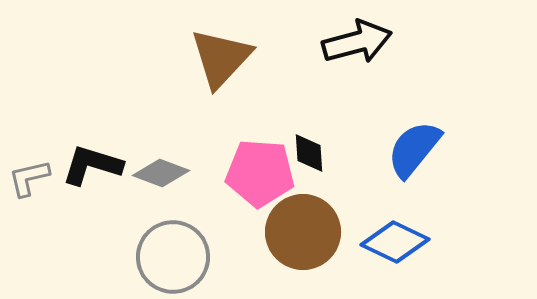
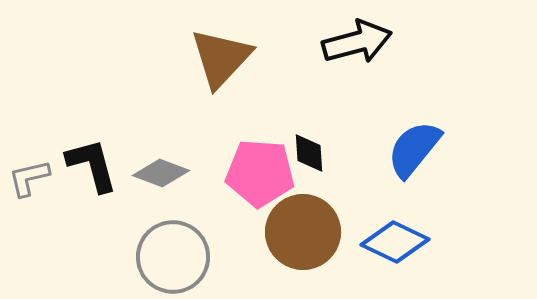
black L-shape: rotated 58 degrees clockwise
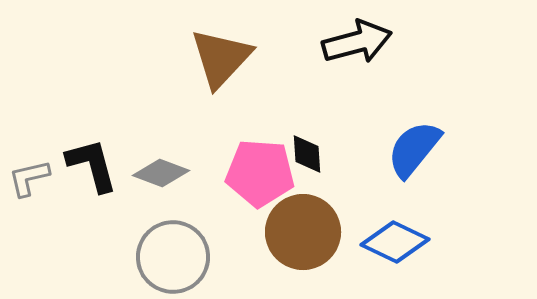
black diamond: moved 2 px left, 1 px down
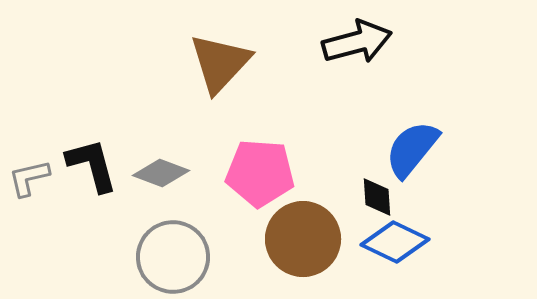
brown triangle: moved 1 px left, 5 px down
blue semicircle: moved 2 px left
black diamond: moved 70 px right, 43 px down
brown circle: moved 7 px down
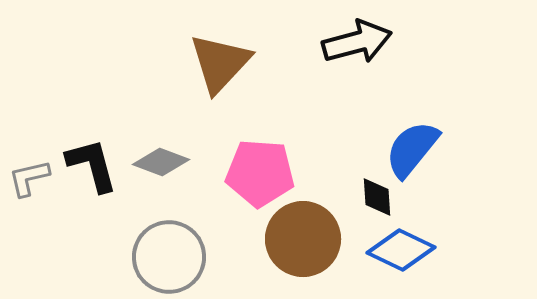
gray diamond: moved 11 px up
blue diamond: moved 6 px right, 8 px down
gray circle: moved 4 px left
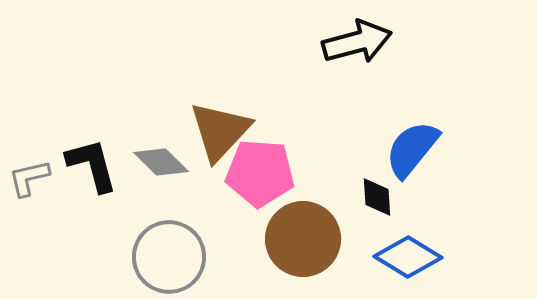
brown triangle: moved 68 px down
gray diamond: rotated 24 degrees clockwise
blue diamond: moved 7 px right, 7 px down; rotated 6 degrees clockwise
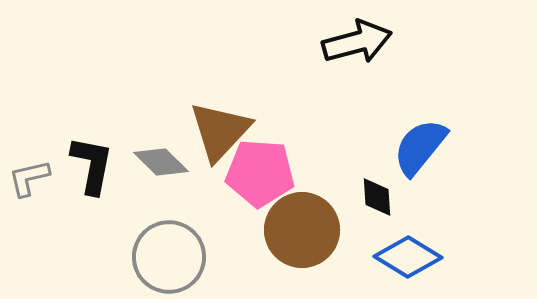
blue semicircle: moved 8 px right, 2 px up
black L-shape: rotated 26 degrees clockwise
brown circle: moved 1 px left, 9 px up
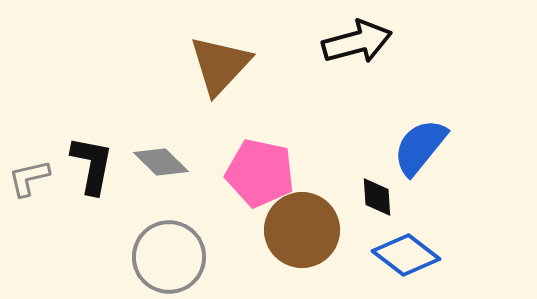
brown triangle: moved 66 px up
pink pentagon: rotated 8 degrees clockwise
blue diamond: moved 2 px left, 2 px up; rotated 6 degrees clockwise
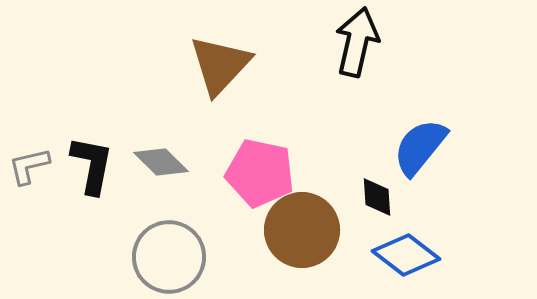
black arrow: rotated 62 degrees counterclockwise
gray L-shape: moved 12 px up
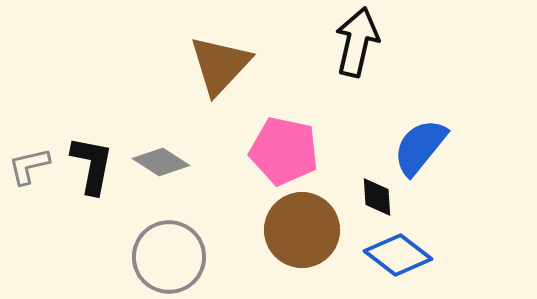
gray diamond: rotated 12 degrees counterclockwise
pink pentagon: moved 24 px right, 22 px up
blue diamond: moved 8 px left
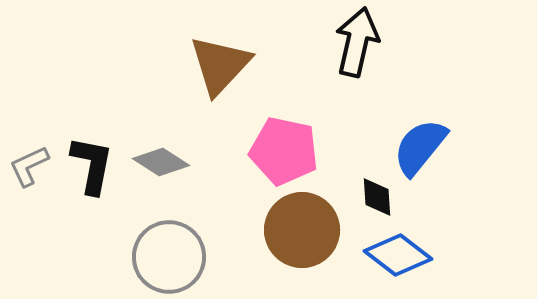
gray L-shape: rotated 12 degrees counterclockwise
